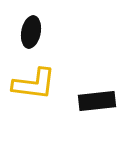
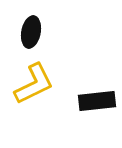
yellow L-shape: rotated 33 degrees counterclockwise
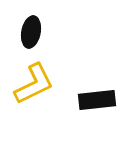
black rectangle: moved 1 px up
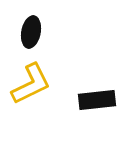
yellow L-shape: moved 3 px left
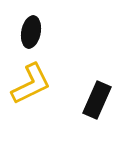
black rectangle: rotated 60 degrees counterclockwise
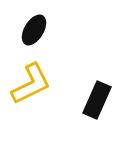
black ellipse: moved 3 px right, 2 px up; rotated 20 degrees clockwise
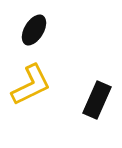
yellow L-shape: moved 1 px down
